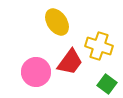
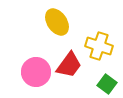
red trapezoid: moved 1 px left, 3 px down
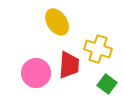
yellow cross: moved 1 px left, 3 px down
red trapezoid: rotated 32 degrees counterclockwise
pink circle: moved 1 px down
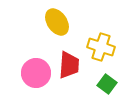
yellow cross: moved 3 px right, 2 px up
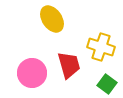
yellow ellipse: moved 5 px left, 3 px up
red trapezoid: rotated 20 degrees counterclockwise
pink circle: moved 4 px left
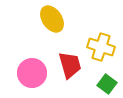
red trapezoid: moved 1 px right
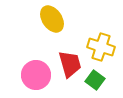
red trapezoid: moved 1 px up
pink circle: moved 4 px right, 2 px down
green square: moved 12 px left, 4 px up
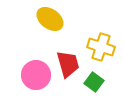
yellow ellipse: moved 2 px left; rotated 20 degrees counterclockwise
red trapezoid: moved 2 px left
green square: moved 1 px left, 2 px down
